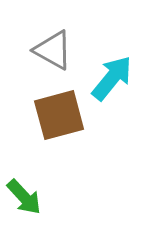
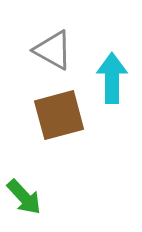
cyan arrow: rotated 39 degrees counterclockwise
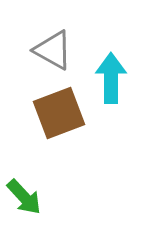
cyan arrow: moved 1 px left
brown square: moved 2 px up; rotated 6 degrees counterclockwise
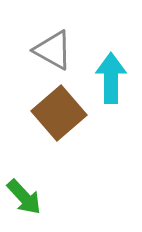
brown square: rotated 20 degrees counterclockwise
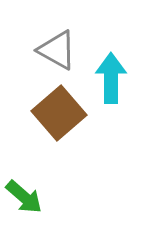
gray triangle: moved 4 px right
green arrow: rotated 6 degrees counterclockwise
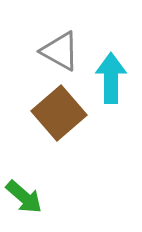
gray triangle: moved 3 px right, 1 px down
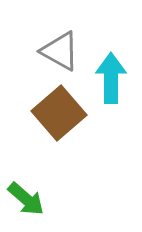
green arrow: moved 2 px right, 2 px down
